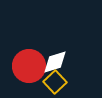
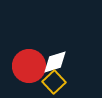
yellow square: moved 1 px left
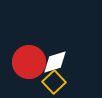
red circle: moved 4 px up
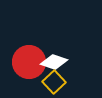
white diamond: moved 1 px left; rotated 36 degrees clockwise
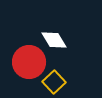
white diamond: moved 22 px up; rotated 40 degrees clockwise
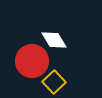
red circle: moved 3 px right, 1 px up
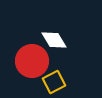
yellow square: rotated 15 degrees clockwise
